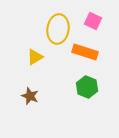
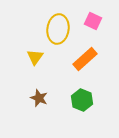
orange rectangle: moved 7 px down; rotated 60 degrees counterclockwise
yellow triangle: rotated 24 degrees counterclockwise
green hexagon: moved 5 px left, 13 px down
brown star: moved 9 px right, 2 px down
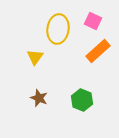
orange rectangle: moved 13 px right, 8 px up
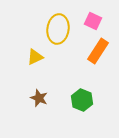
orange rectangle: rotated 15 degrees counterclockwise
yellow triangle: rotated 30 degrees clockwise
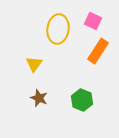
yellow triangle: moved 1 px left, 7 px down; rotated 30 degrees counterclockwise
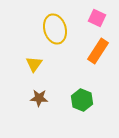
pink square: moved 4 px right, 3 px up
yellow ellipse: moved 3 px left; rotated 24 degrees counterclockwise
brown star: rotated 18 degrees counterclockwise
